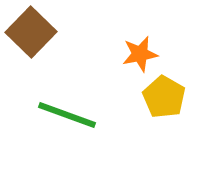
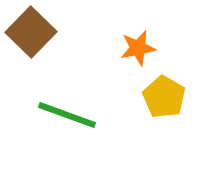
orange star: moved 2 px left, 6 px up
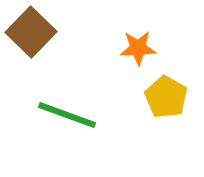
orange star: rotated 9 degrees clockwise
yellow pentagon: moved 2 px right
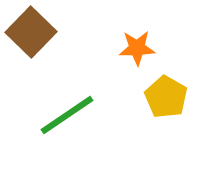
orange star: moved 1 px left
green line: rotated 54 degrees counterclockwise
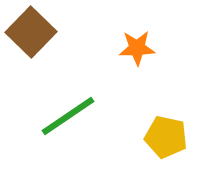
yellow pentagon: moved 40 px down; rotated 18 degrees counterclockwise
green line: moved 1 px right, 1 px down
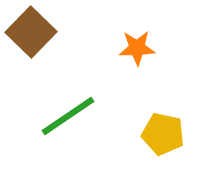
yellow pentagon: moved 3 px left, 3 px up
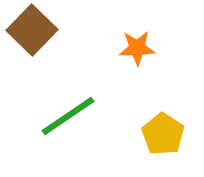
brown square: moved 1 px right, 2 px up
yellow pentagon: rotated 21 degrees clockwise
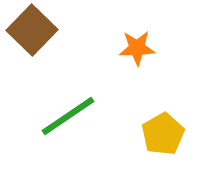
yellow pentagon: rotated 9 degrees clockwise
